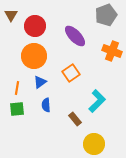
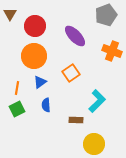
brown triangle: moved 1 px left, 1 px up
green square: rotated 21 degrees counterclockwise
brown rectangle: moved 1 px right, 1 px down; rotated 48 degrees counterclockwise
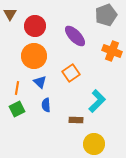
blue triangle: rotated 40 degrees counterclockwise
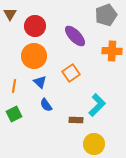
orange cross: rotated 18 degrees counterclockwise
orange line: moved 3 px left, 2 px up
cyan L-shape: moved 4 px down
blue semicircle: rotated 32 degrees counterclockwise
green square: moved 3 px left, 5 px down
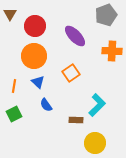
blue triangle: moved 2 px left
yellow circle: moved 1 px right, 1 px up
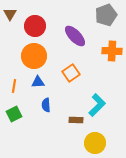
blue triangle: rotated 48 degrees counterclockwise
blue semicircle: rotated 32 degrees clockwise
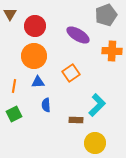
purple ellipse: moved 3 px right, 1 px up; rotated 15 degrees counterclockwise
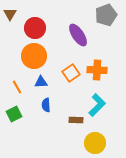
red circle: moved 2 px down
purple ellipse: rotated 25 degrees clockwise
orange cross: moved 15 px left, 19 px down
blue triangle: moved 3 px right
orange line: moved 3 px right, 1 px down; rotated 40 degrees counterclockwise
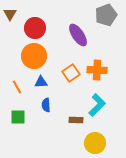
green square: moved 4 px right, 3 px down; rotated 28 degrees clockwise
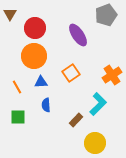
orange cross: moved 15 px right, 5 px down; rotated 36 degrees counterclockwise
cyan L-shape: moved 1 px right, 1 px up
brown rectangle: rotated 48 degrees counterclockwise
